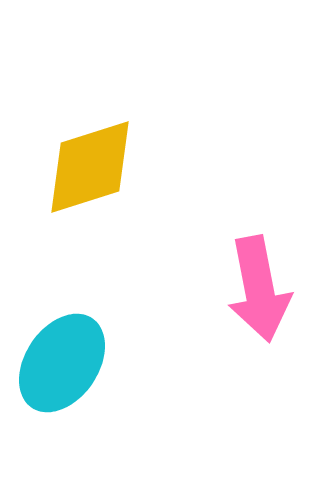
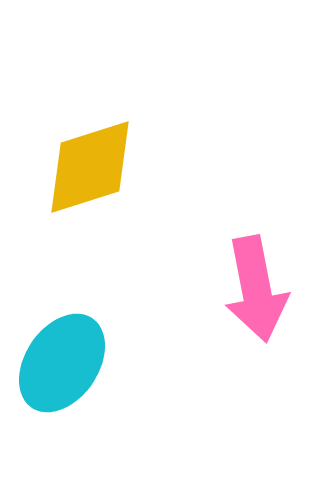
pink arrow: moved 3 px left
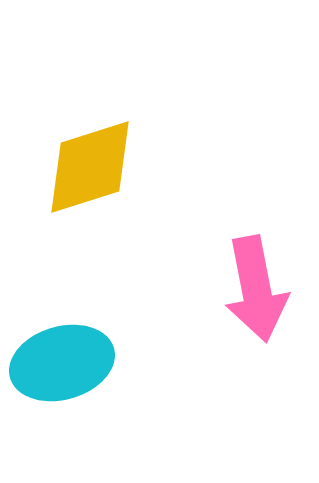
cyan ellipse: rotated 40 degrees clockwise
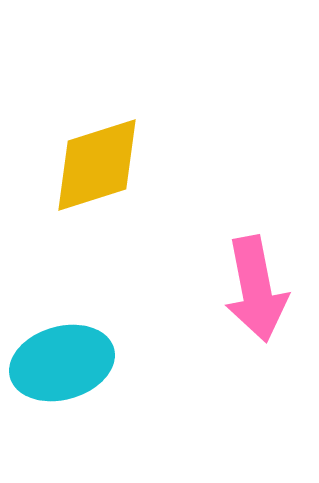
yellow diamond: moved 7 px right, 2 px up
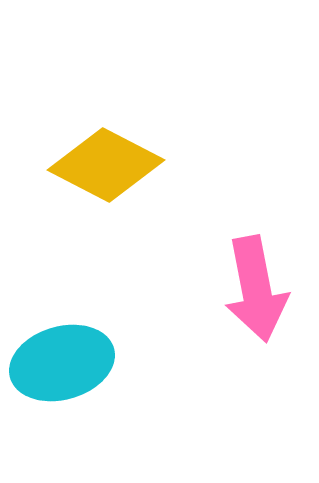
yellow diamond: moved 9 px right; rotated 45 degrees clockwise
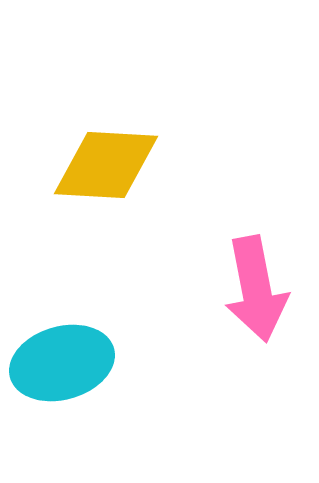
yellow diamond: rotated 24 degrees counterclockwise
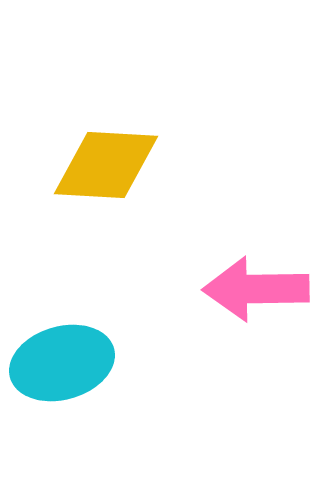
pink arrow: rotated 100 degrees clockwise
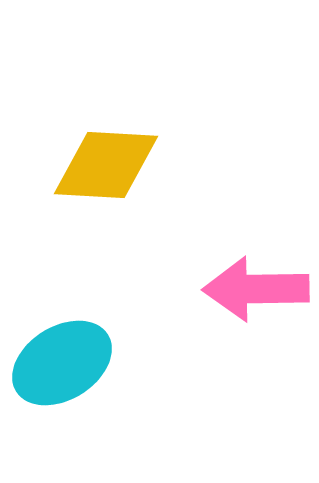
cyan ellipse: rotated 16 degrees counterclockwise
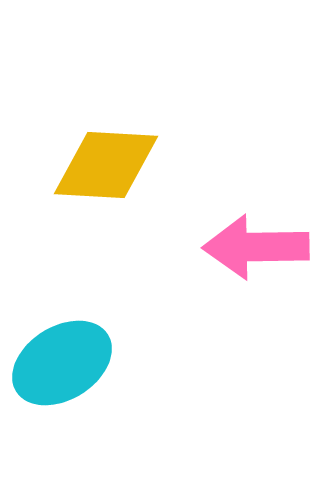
pink arrow: moved 42 px up
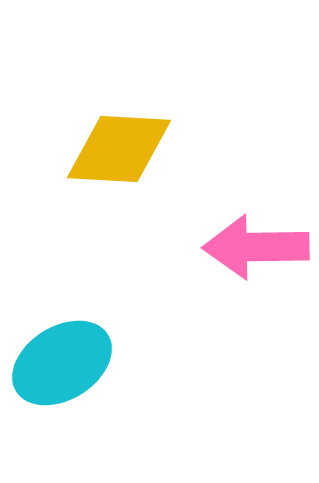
yellow diamond: moved 13 px right, 16 px up
